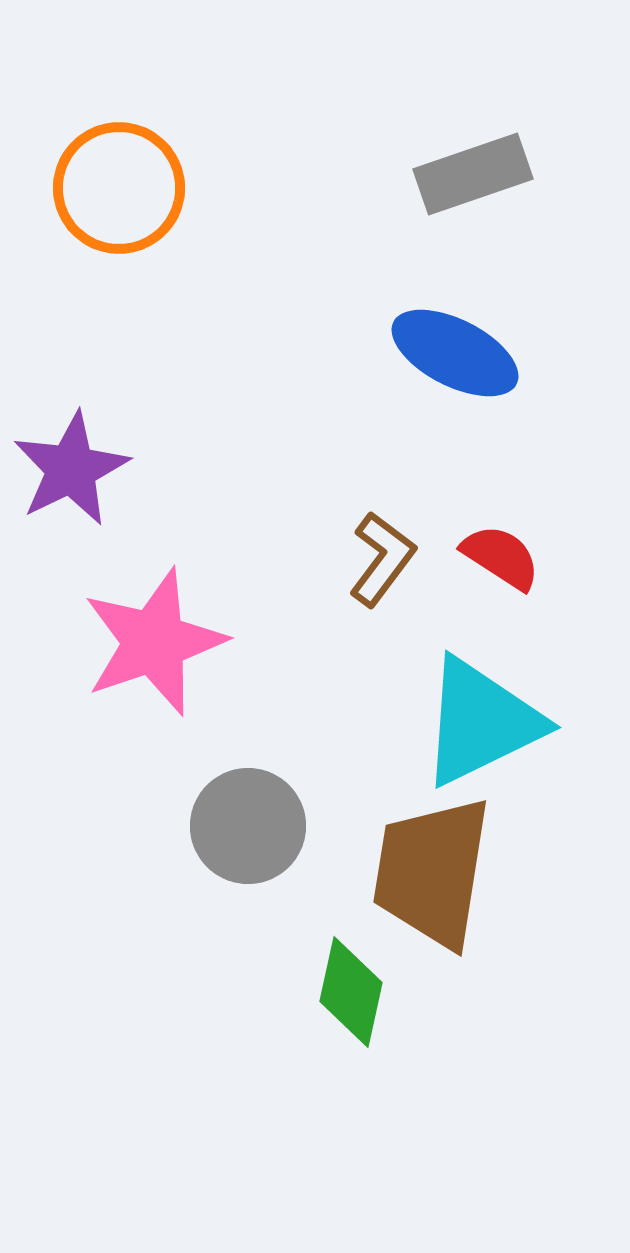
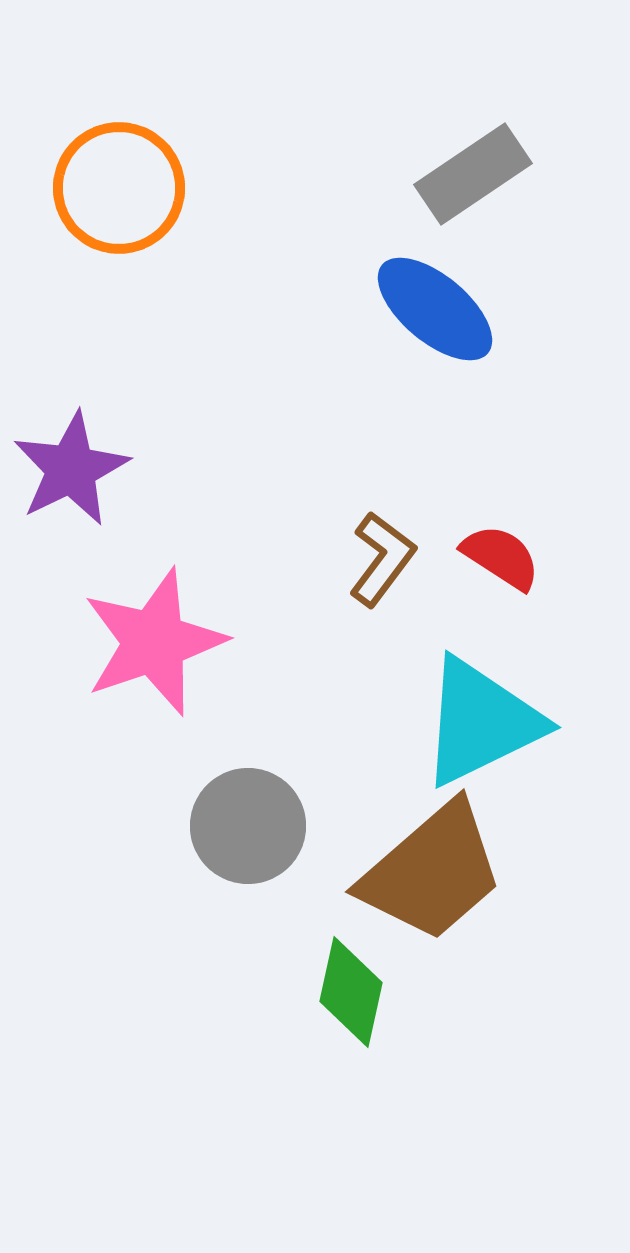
gray rectangle: rotated 15 degrees counterclockwise
blue ellipse: moved 20 px left, 44 px up; rotated 13 degrees clockwise
brown trapezoid: rotated 140 degrees counterclockwise
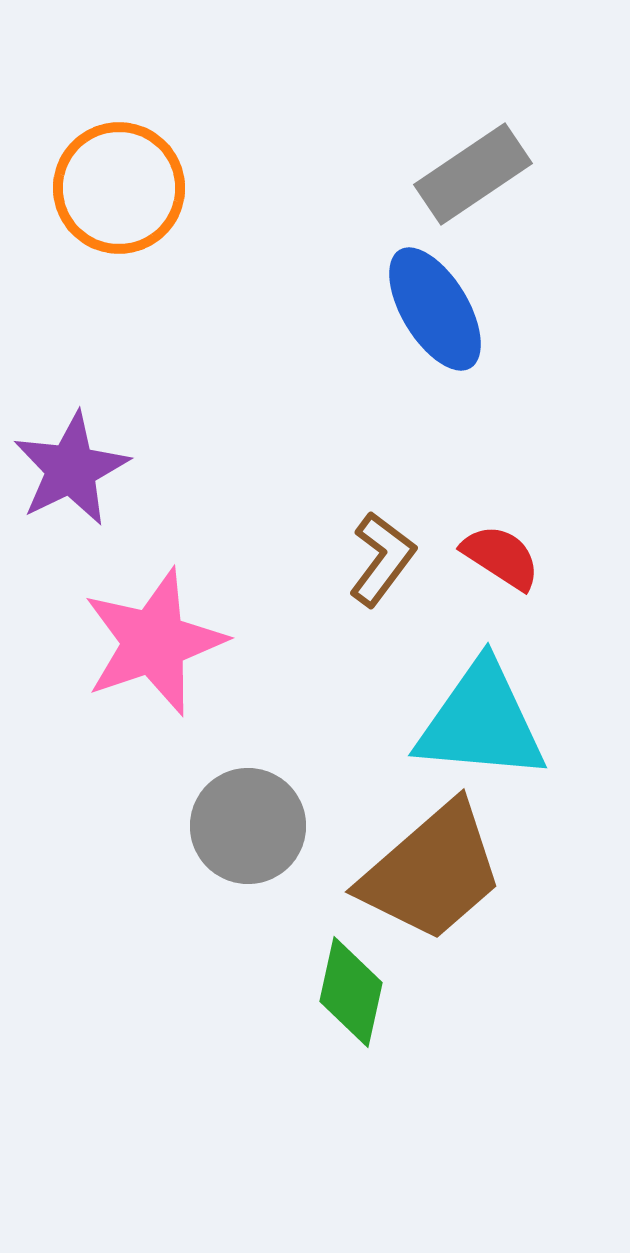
blue ellipse: rotated 19 degrees clockwise
cyan triangle: rotated 31 degrees clockwise
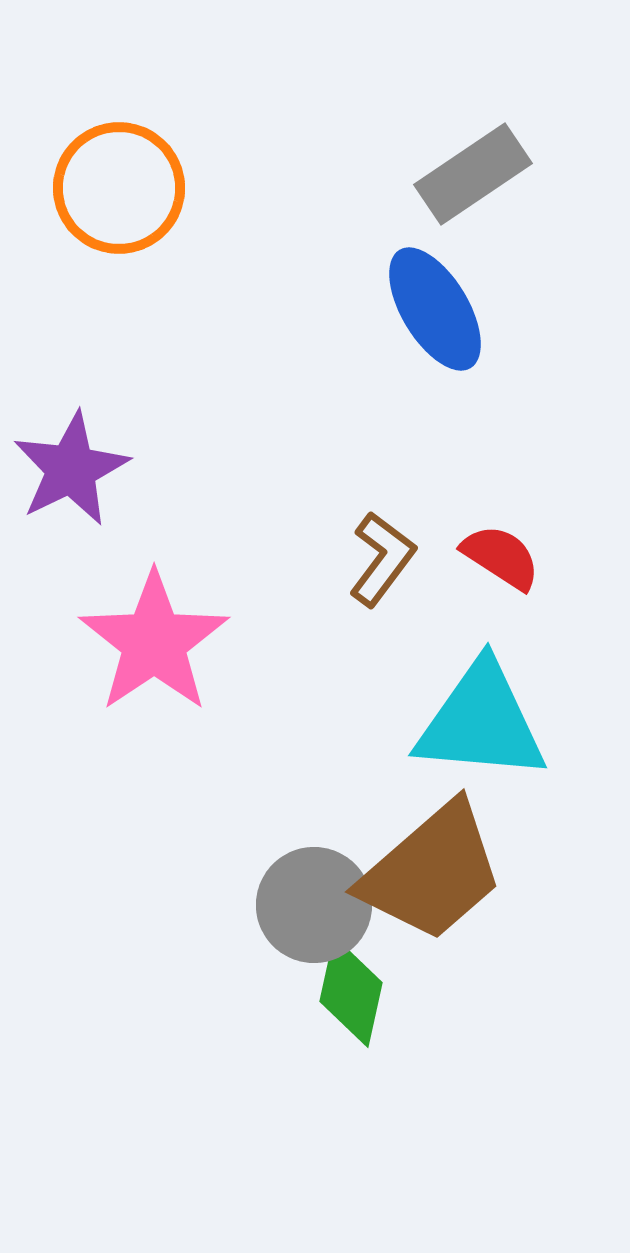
pink star: rotated 15 degrees counterclockwise
gray circle: moved 66 px right, 79 px down
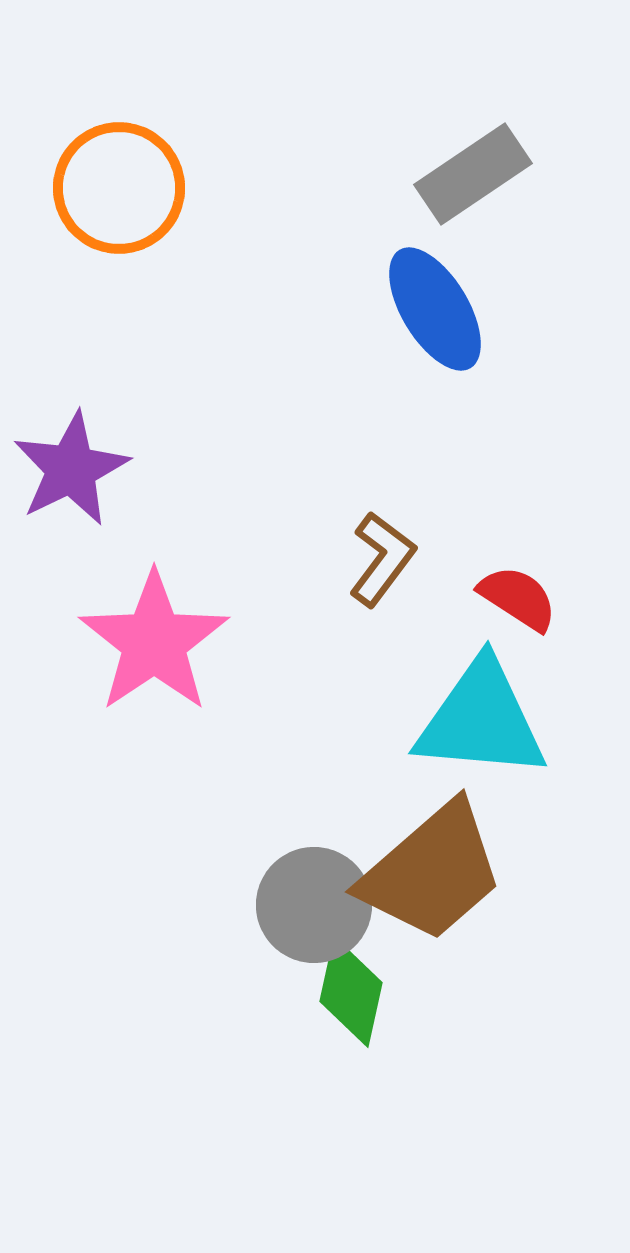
red semicircle: moved 17 px right, 41 px down
cyan triangle: moved 2 px up
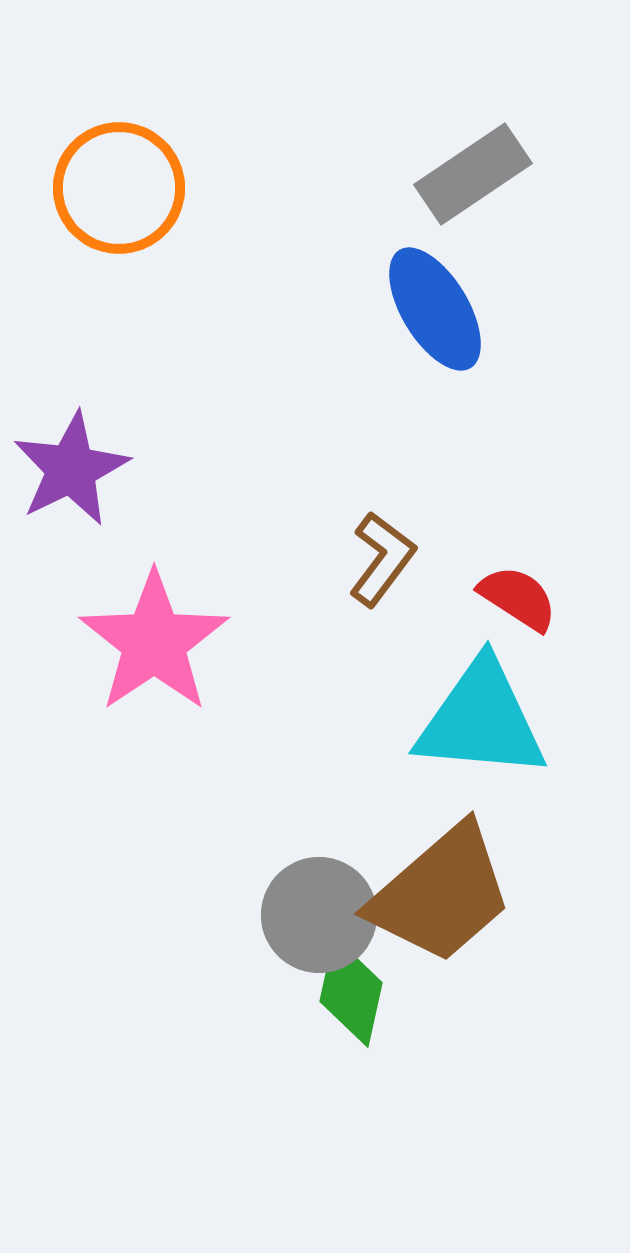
brown trapezoid: moved 9 px right, 22 px down
gray circle: moved 5 px right, 10 px down
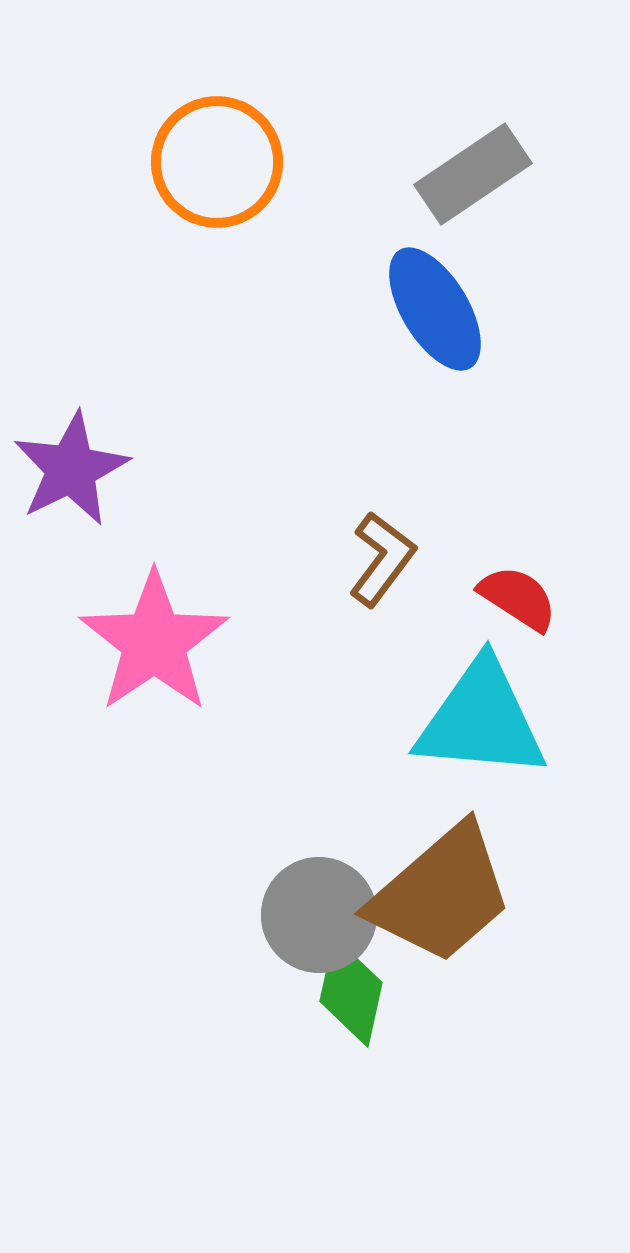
orange circle: moved 98 px right, 26 px up
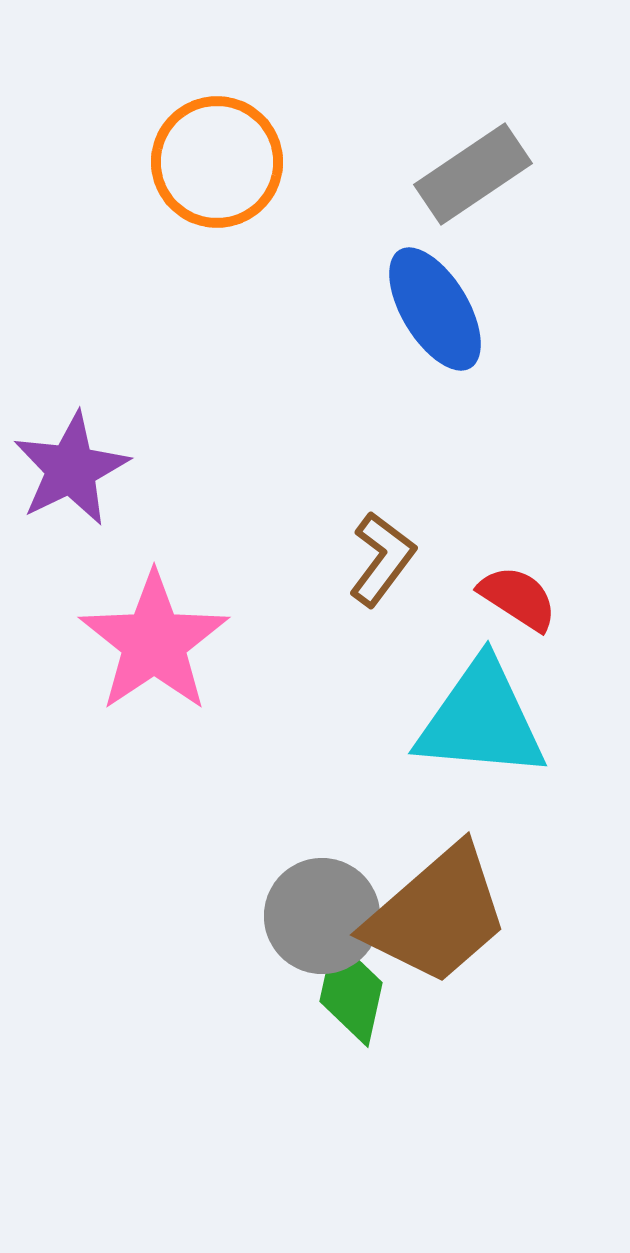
brown trapezoid: moved 4 px left, 21 px down
gray circle: moved 3 px right, 1 px down
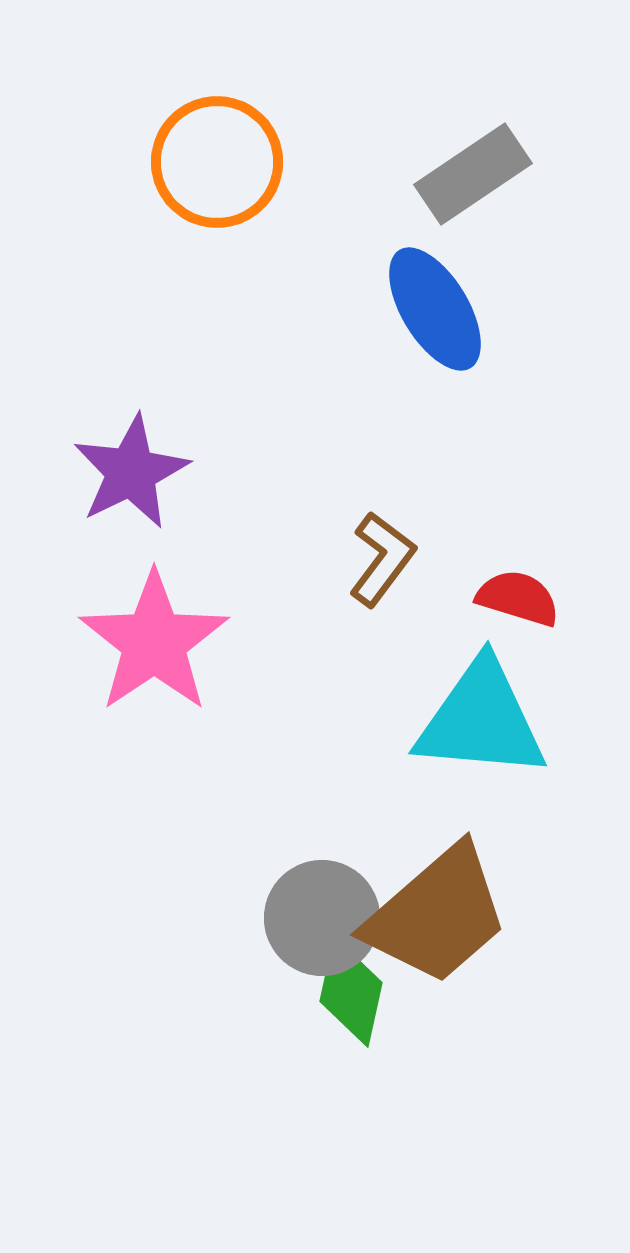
purple star: moved 60 px right, 3 px down
red semicircle: rotated 16 degrees counterclockwise
gray circle: moved 2 px down
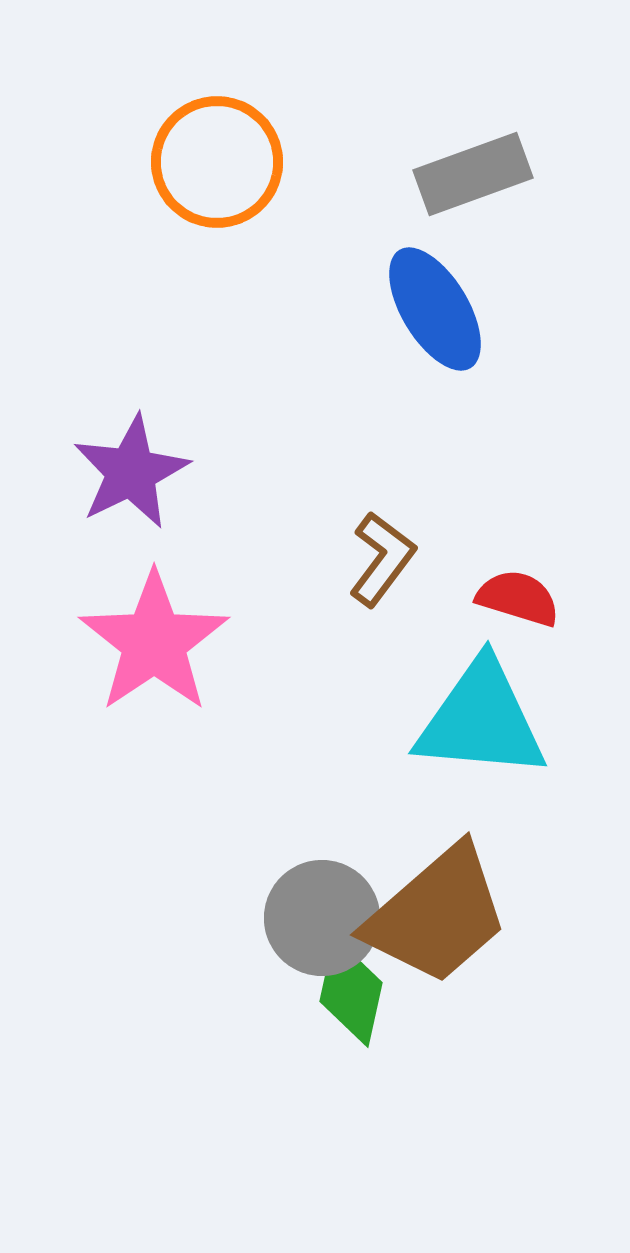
gray rectangle: rotated 14 degrees clockwise
